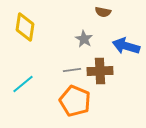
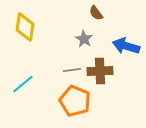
brown semicircle: moved 7 px left, 1 px down; rotated 42 degrees clockwise
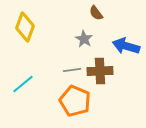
yellow diamond: rotated 12 degrees clockwise
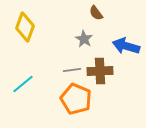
orange pentagon: moved 1 px right, 2 px up
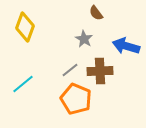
gray line: moved 2 px left; rotated 30 degrees counterclockwise
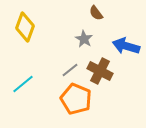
brown cross: rotated 30 degrees clockwise
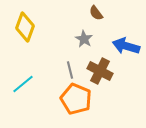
gray line: rotated 66 degrees counterclockwise
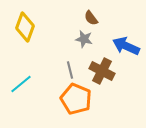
brown semicircle: moved 5 px left, 5 px down
gray star: rotated 18 degrees counterclockwise
blue arrow: rotated 8 degrees clockwise
brown cross: moved 2 px right
cyan line: moved 2 px left
